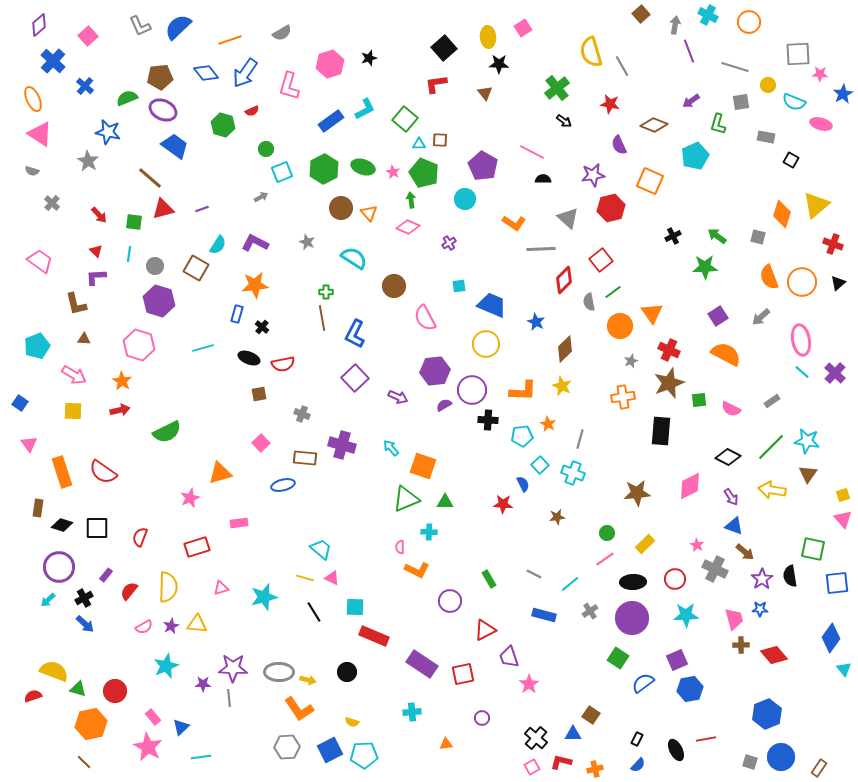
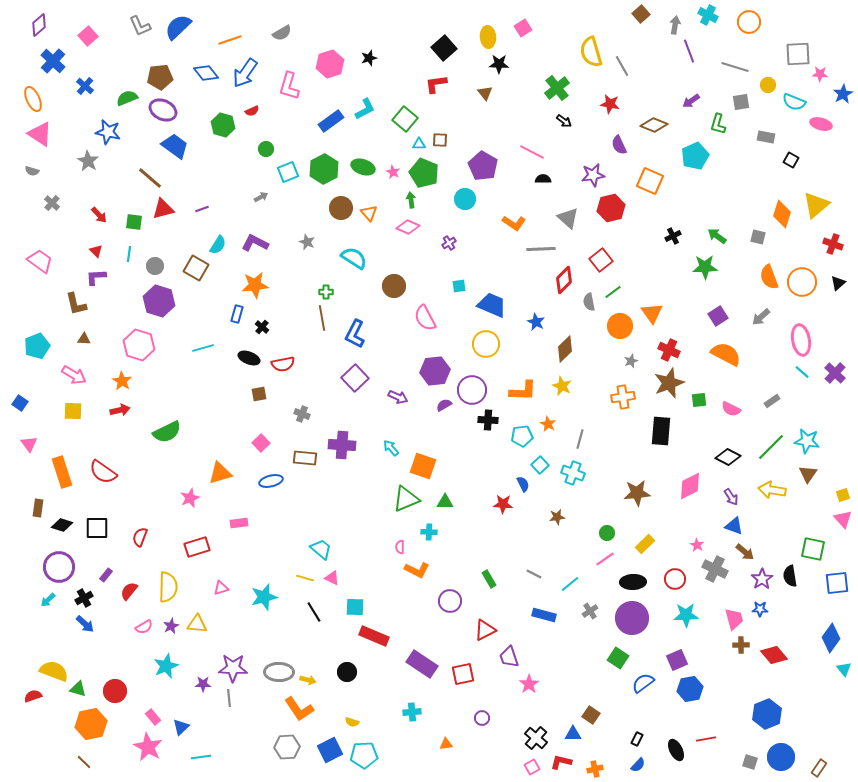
cyan square at (282, 172): moved 6 px right
purple cross at (342, 445): rotated 12 degrees counterclockwise
blue ellipse at (283, 485): moved 12 px left, 4 px up
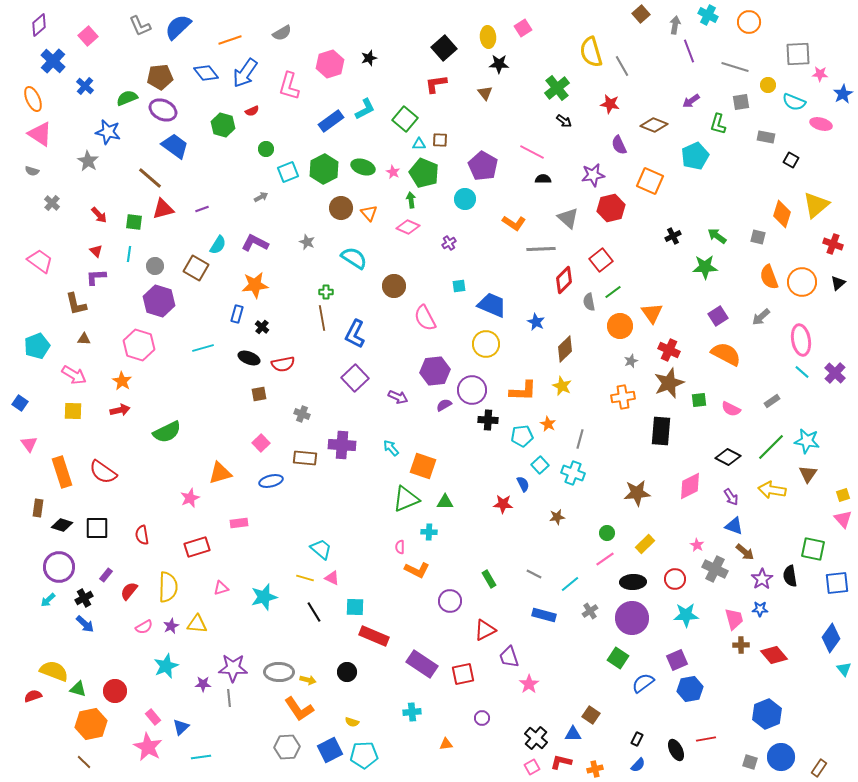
red semicircle at (140, 537): moved 2 px right, 2 px up; rotated 30 degrees counterclockwise
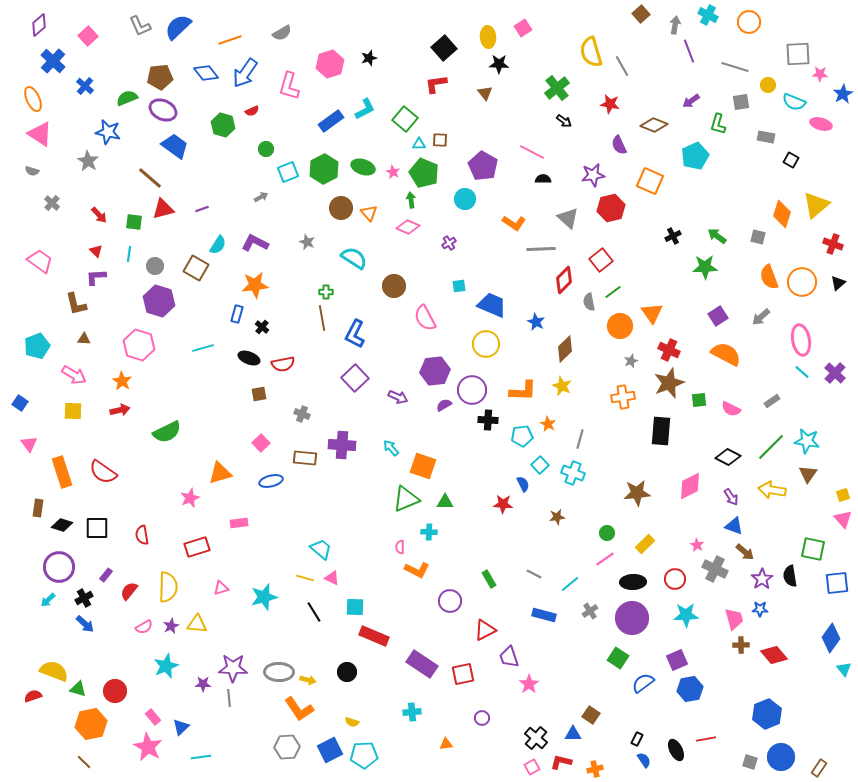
blue semicircle at (638, 765): moved 6 px right, 5 px up; rotated 77 degrees counterclockwise
